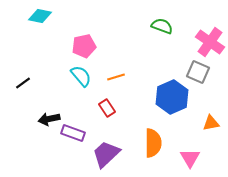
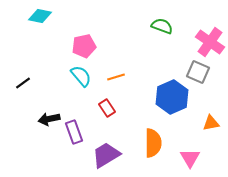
purple rectangle: moved 1 px right, 1 px up; rotated 50 degrees clockwise
purple trapezoid: moved 1 px down; rotated 12 degrees clockwise
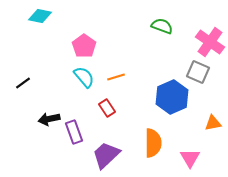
pink pentagon: rotated 25 degrees counterclockwise
cyan semicircle: moved 3 px right, 1 px down
orange triangle: moved 2 px right
purple trapezoid: rotated 12 degrees counterclockwise
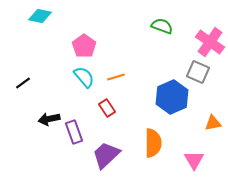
pink triangle: moved 4 px right, 2 px down
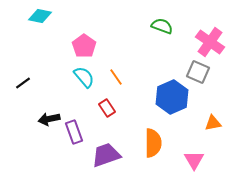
orange line: rotated 72 degrees clockwise
purple trapezoid: rotated 24 degrees clockwise
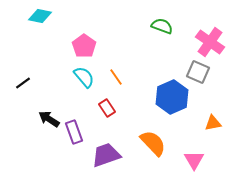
black arrow: rotated 45 degrees clockwise
orange semicircle: rotated 44 degrees counterclockwise
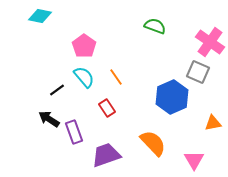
green semicircle: moved 7 px left
black line: moved 34 px right, 7 px down
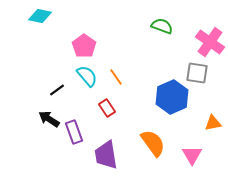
green semicircle: moved 7 px right
gray square: moved 1 px left, 1 px down; rotated 15 degrees counterclockwise
cyan semicircle: moved 3 px right, 1 px up
orange semicircle: rotated 8 degrees clockwise
purple trapezoid: rotated 80 degrees counterclockwise
pink triangle: moved 2 px left, 5 px up
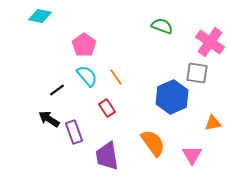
pink pentagon: moved 1 px up
purple trapezoid: moved 1 px right, 1 px down
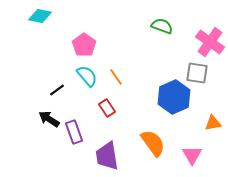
blue hexagon: moved 2 px right
